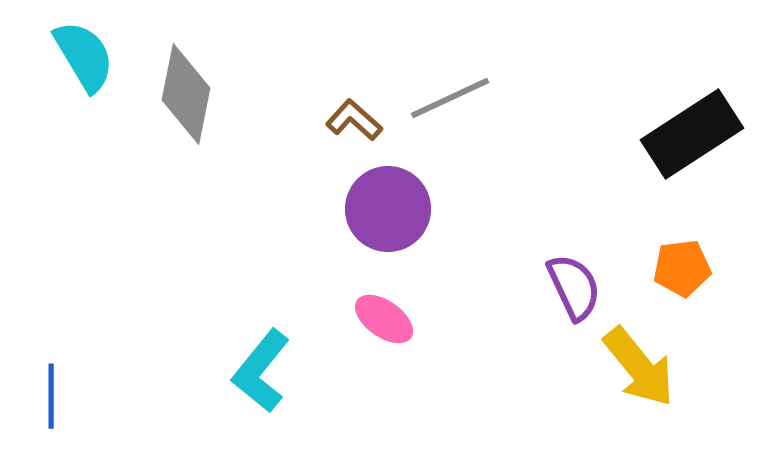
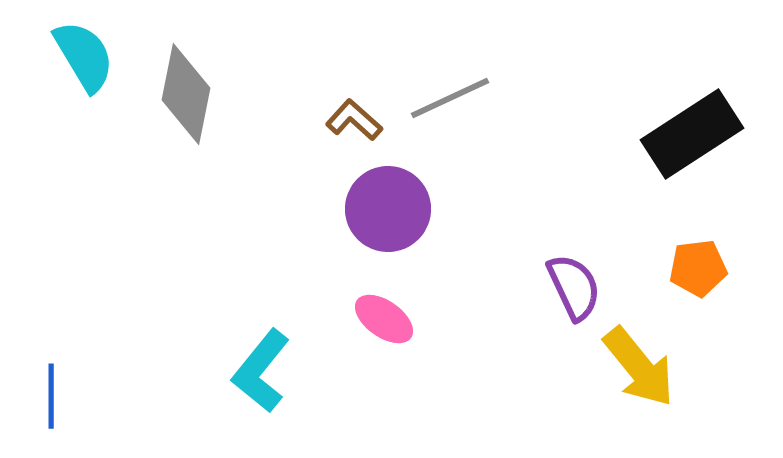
orange pentagon: moved 16 px right
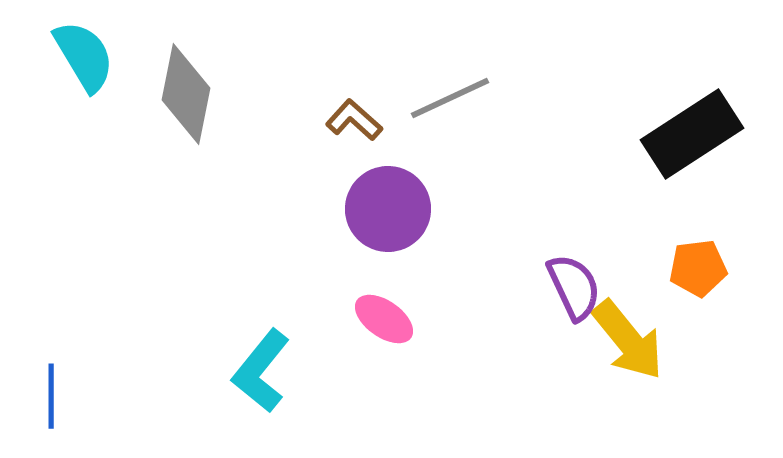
yellow arrow: moved 11 px left, 27 px up
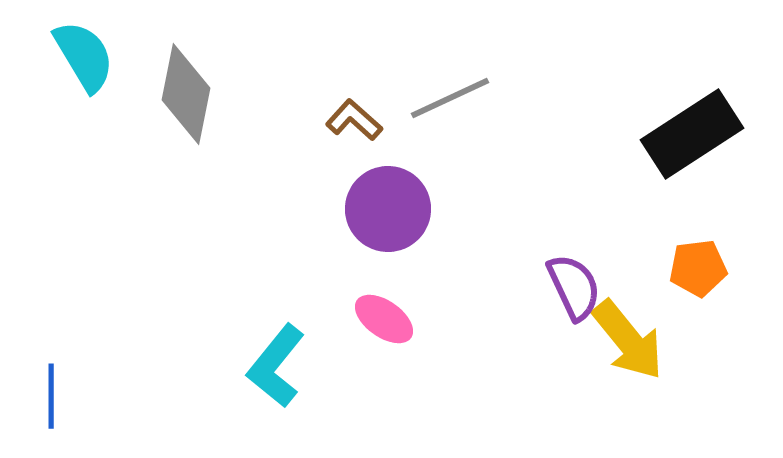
cyan L-shape: moved 15 px right, 5 px up
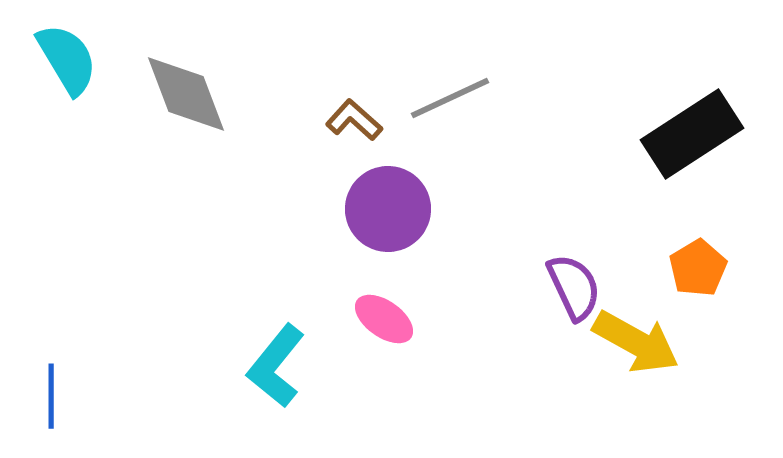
cyan semicircle: moved 17 px left, 3 px down
gray diamond: rotated 32 degrees counterclockwise
orange pentagon: rotated 24 degrees counterclockwise
yellow arrow: moved 8 px right, 2 px down; rotated 22 degrees counterclockwise
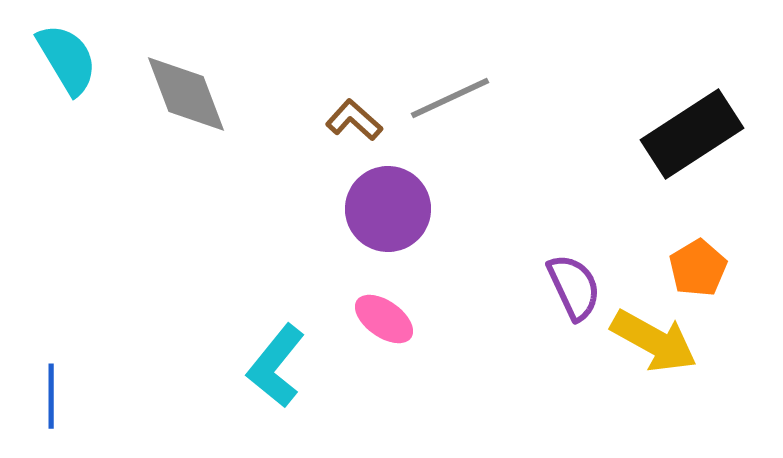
yellow arrow: moved 18 px right, 1 px up
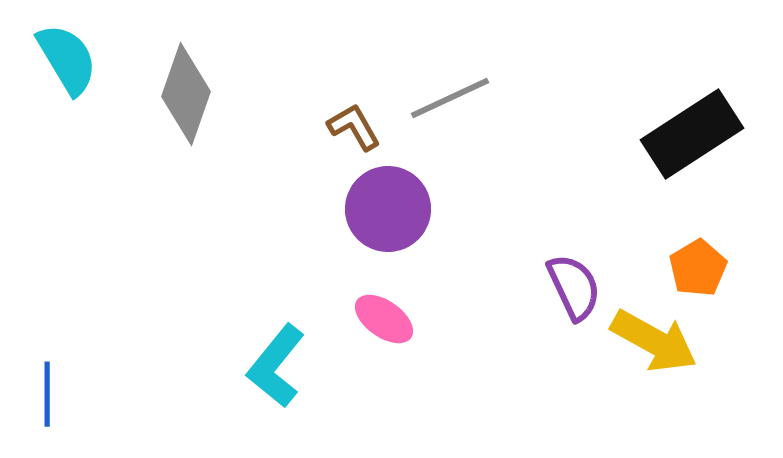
gray diamond: rotated 40 degrees clockwise
brown L-shape: moved 7 px down; rotated 18 degrees clockwise
blue line: moved 4 px left, 2 px up
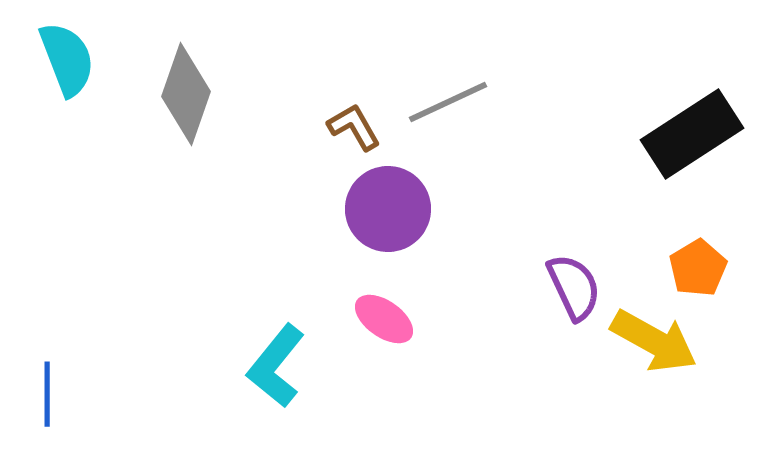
cyan semicircle: rotated 10 degrees clockwise
gray line: moved 2 px left, 4 px down
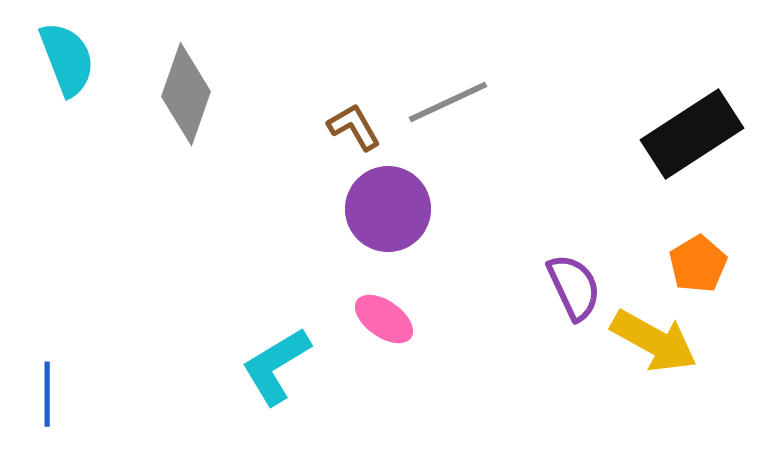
orange pentagon: moved 4 px up
cyan L-shape: rotated 20 degrees clockwise
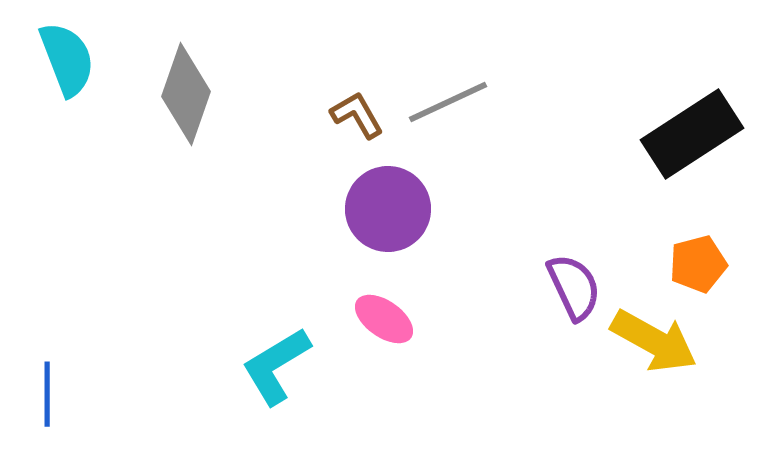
brown L-shape: moved 3 px right, 12 px up
orange pentagon: rotated 16 degrees clockwise
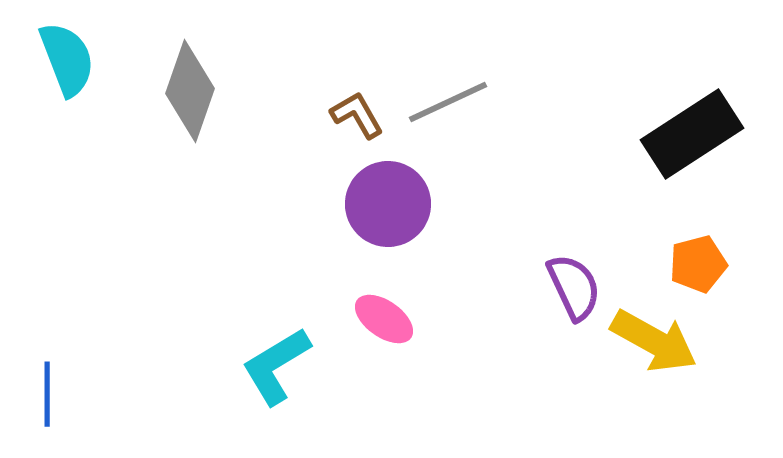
gray diamond: moved 4 px right, 3 px up
purple circle: moved 5 px up
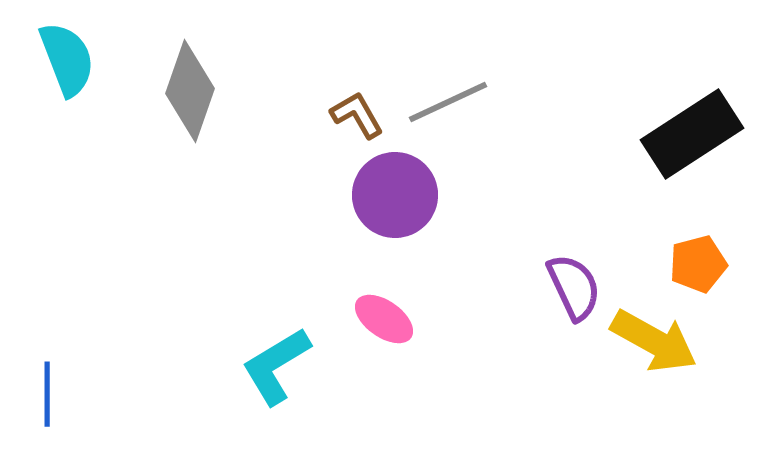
purple circle: moved 7 px right, 9 px up
